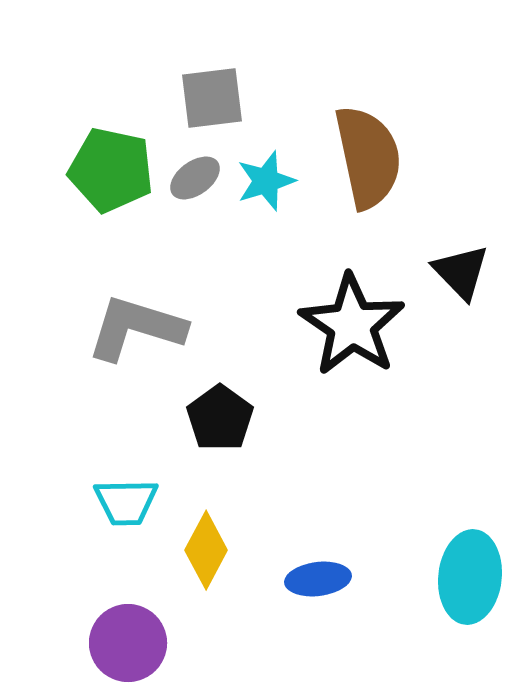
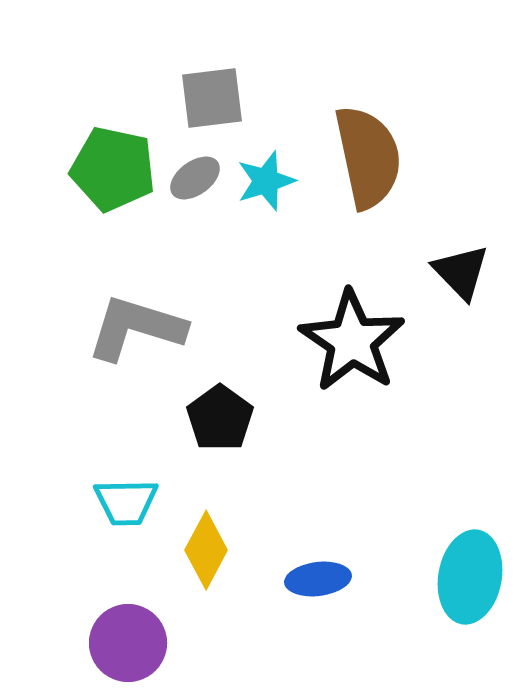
green pentagon: moved 2 px right, 1 px up
black star: moved 16 px down
cyan ellipse: rotated 4 degrees clockwise
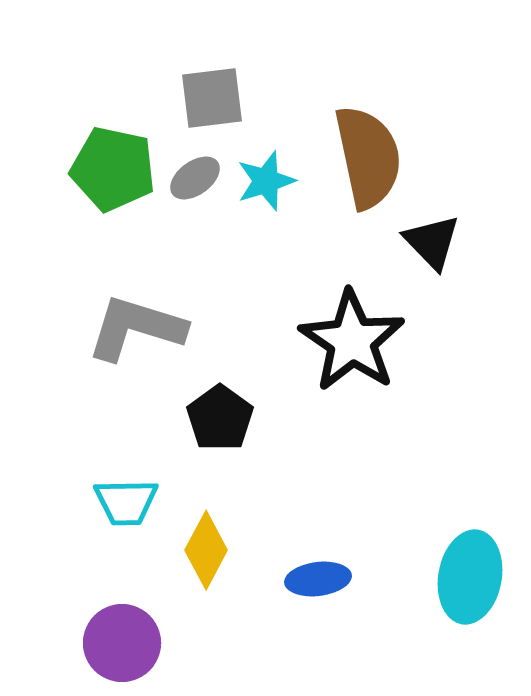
black triangle: moved 29 px left, 30 px up
purple circle: moved 6 px left
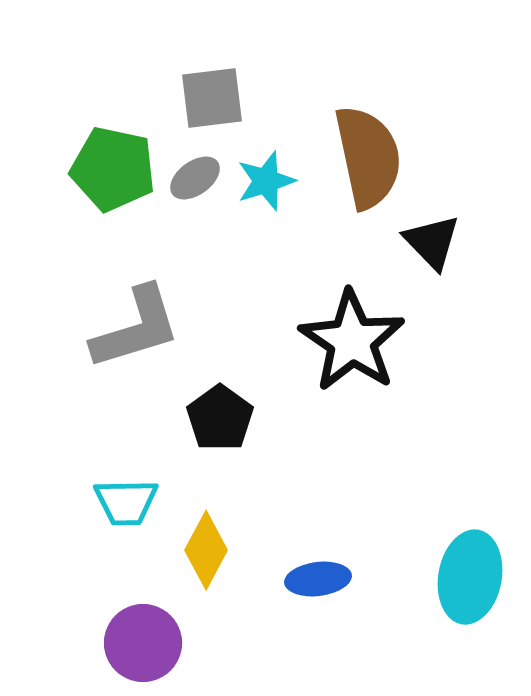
gray L-shape: rotated 146 degrees clockwise
purple circle: moved 21 px right
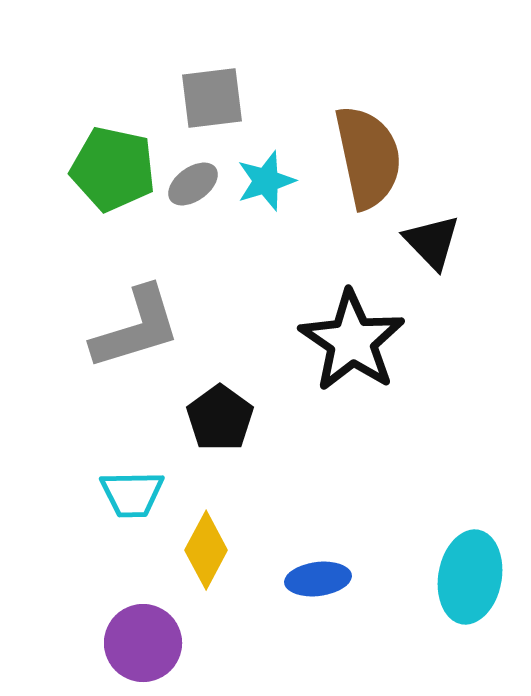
gray ellipse: moved 2 px left, 6 px down
cyan trapezoid: moved 6 px right, 8 px up
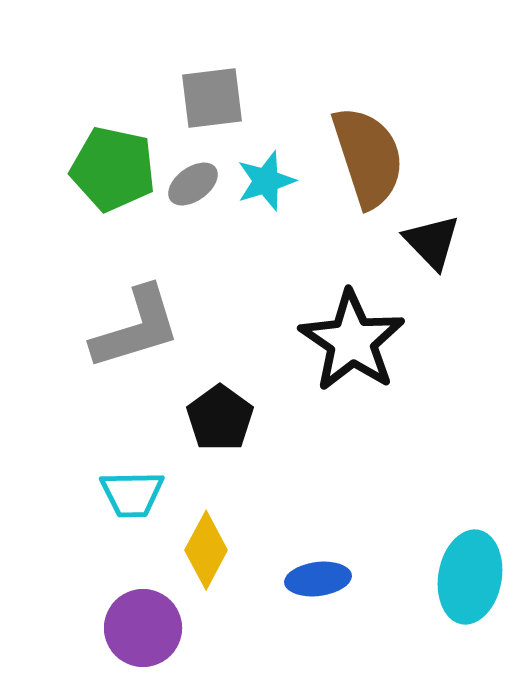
brown semicircle: rotated 6 degrees counterclockwise
purple circle: moved 15 px up
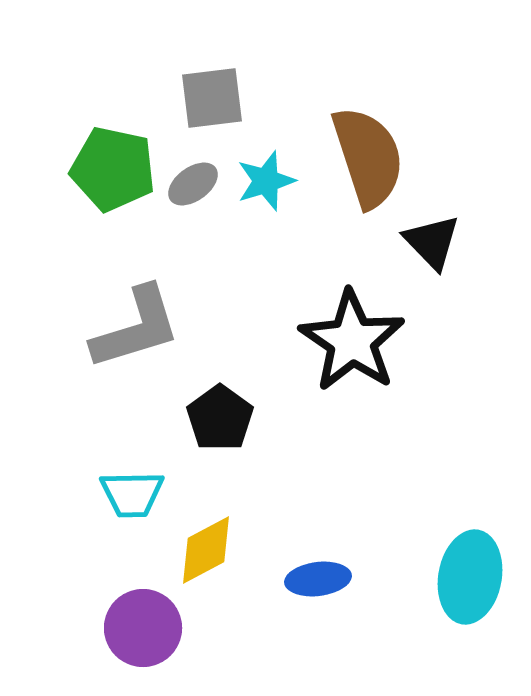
yellow diamond: rotated 34 degrees clockwise
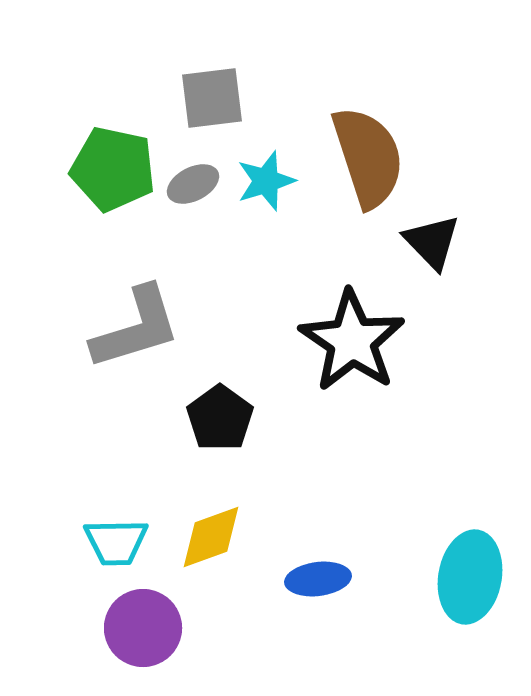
gray ellipse: rotated 9 degrees clockwise
cyan trapezoid: moved 16 px left, 48 px down
yellow diamond: moved 5 px right, 13 px up; rotated 8 degrees clockwise
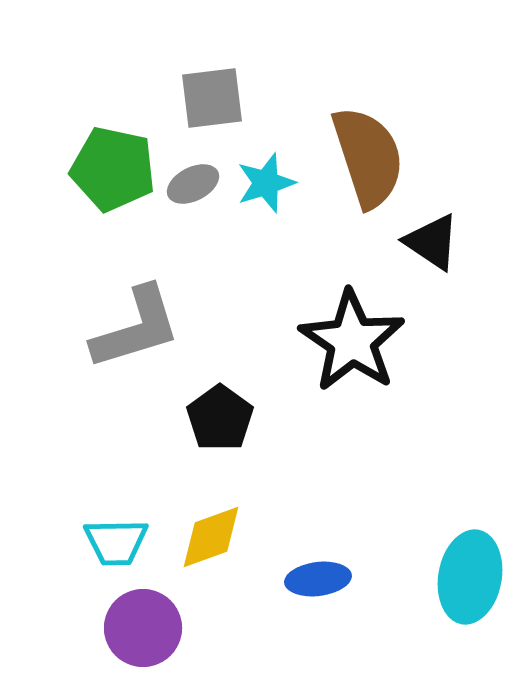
cyan star: moved 2 px down
black triangle: rotated 12 degrees counterclockwise
